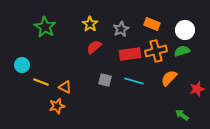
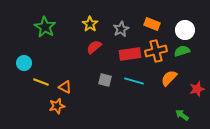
cyan circle: moved 2 px right, 2 px up
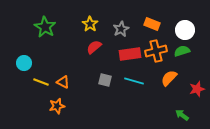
orange triangle: moved 2 px left, 5 px up
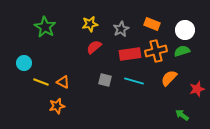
yellow star: rotated 28 degrees clockwise
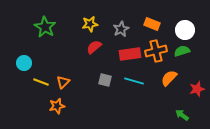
orange triangle: rotated 48 degrees clockwise
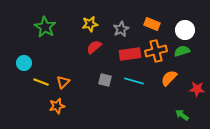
red star: rotated 21 degrees clockwise
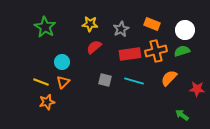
yellow star: rotated 14 degrees clockwise
cyan circle: moved 38 px right, 1 px up
orange star: moved 10 px left, 4 px up
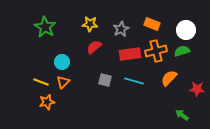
white circle: moved 1 px right
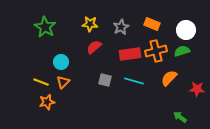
gray star: moved 2 px up
cyan circle: moved 1 px left
green arrow: moved 2 px left, 2 px down
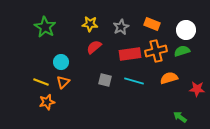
orange semicircle: rotated 30 degrees clockwise
